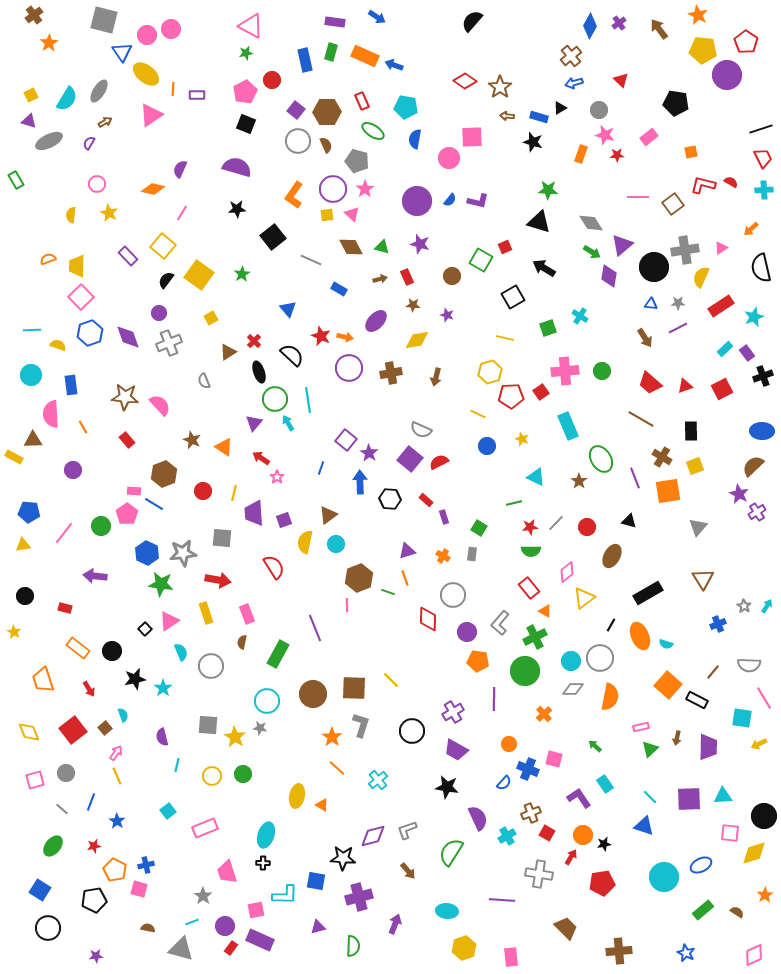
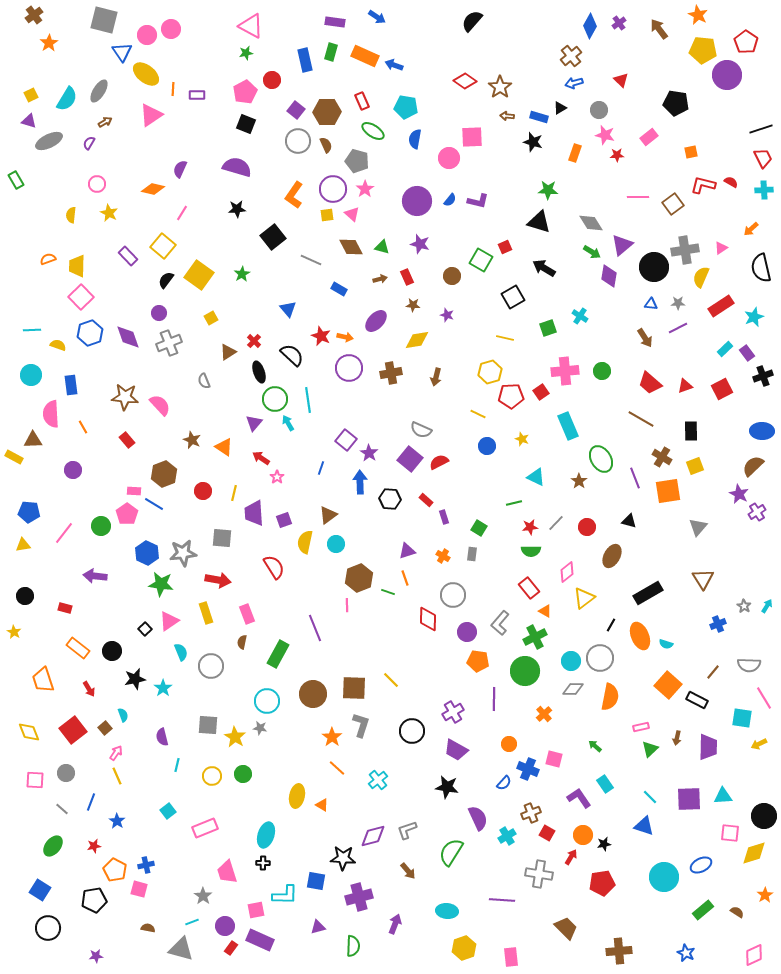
orange rectangle at (581, 154): moved 6 px left, 1 px up
pink square at (35, 780): rotated 18 degrees clockwise
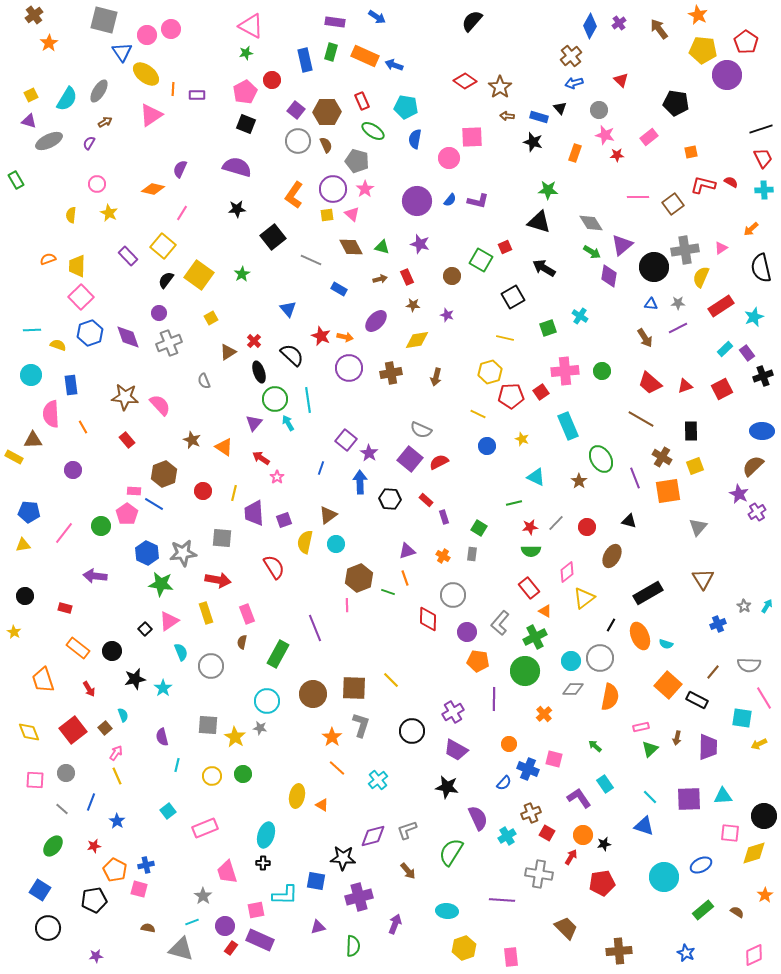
black triangle at (560, 108): rotated 40 degrees counterclockwise
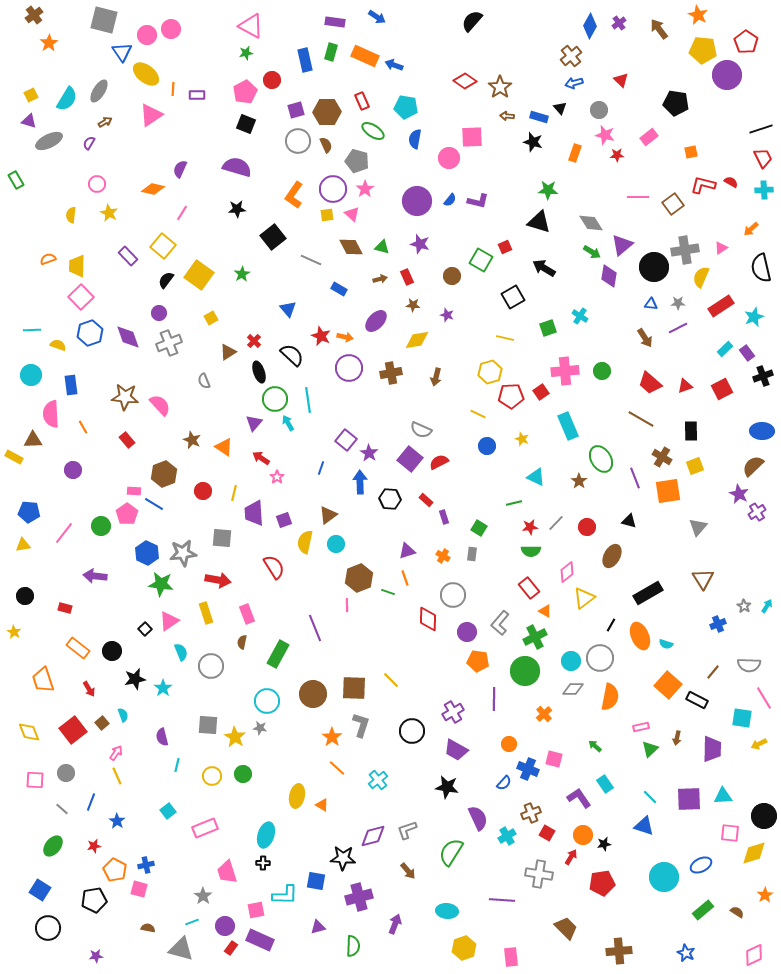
purple square at (296, 110): rotated 36 degrees clockwise
brown square at (105, 728): moved 3 px left, 5 px up
purple trapezoid at (708, 747): moved 4 px right, 2 px down
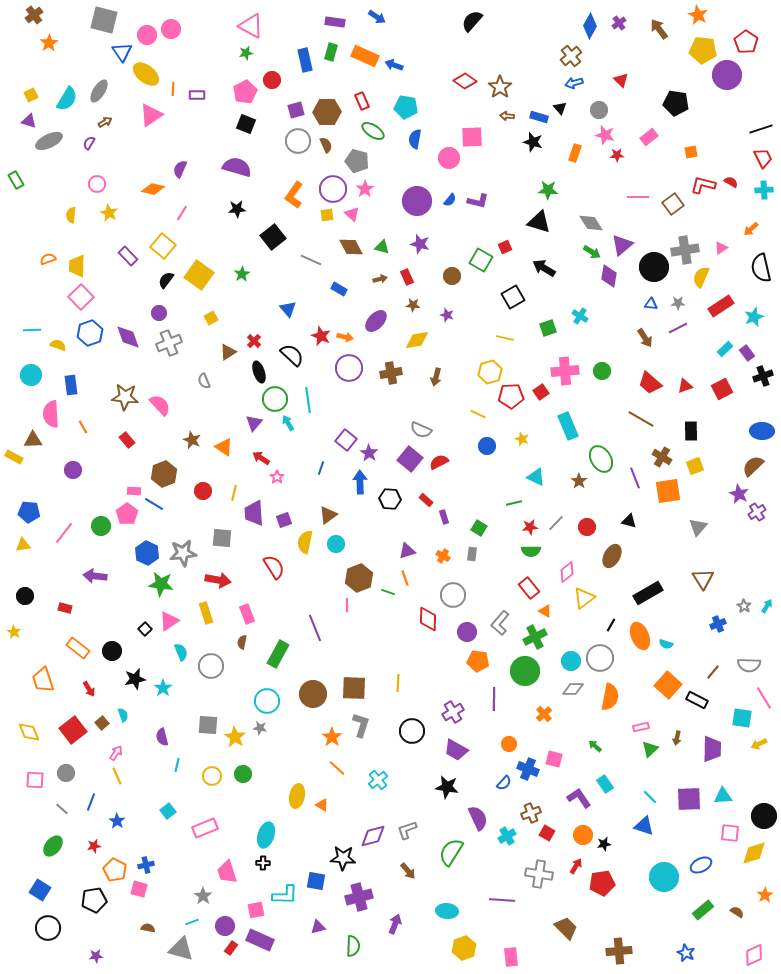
yellow line at (391, 680): moved 7 px right, 3 px down; rotated 48 degrees clockwise
red arrow at (571, 857): moved 5 px right, 9 px down
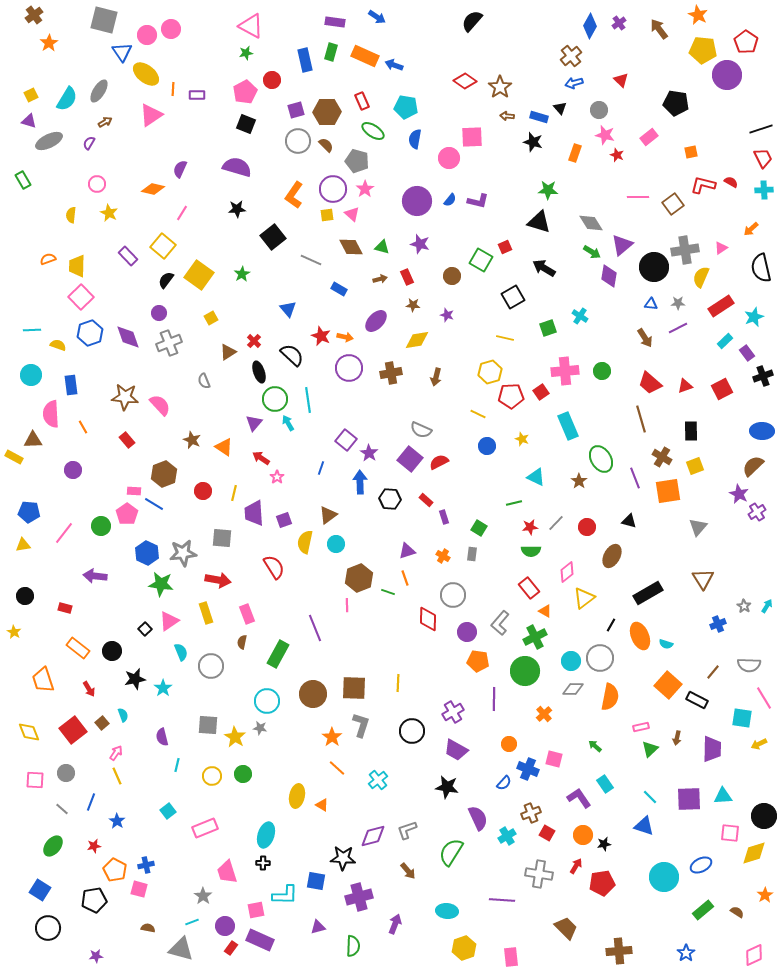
brown semicircle at (326, 145): rotated 21 degrees counterclockwise
red star at (617, 155): rotated 24 degrees clockwise
green rectangle at (16, 180): moved 7 px right
cyan rectangle at (725, 349): moved 8 px up
brown line at (641, 419): rotated 44 degrees clockwise
blue star at (686, 953): rotated 12 degrees clockwise
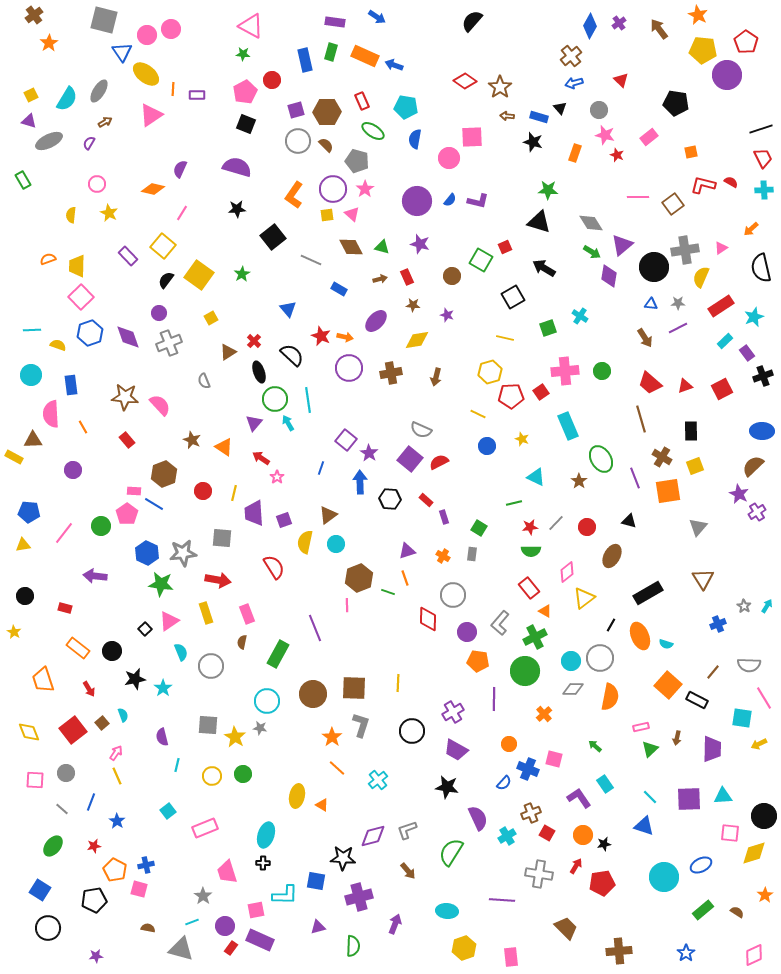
green star at (246, 53): moved 3 px left, 1 px down; rotated 16 degrees clockwise
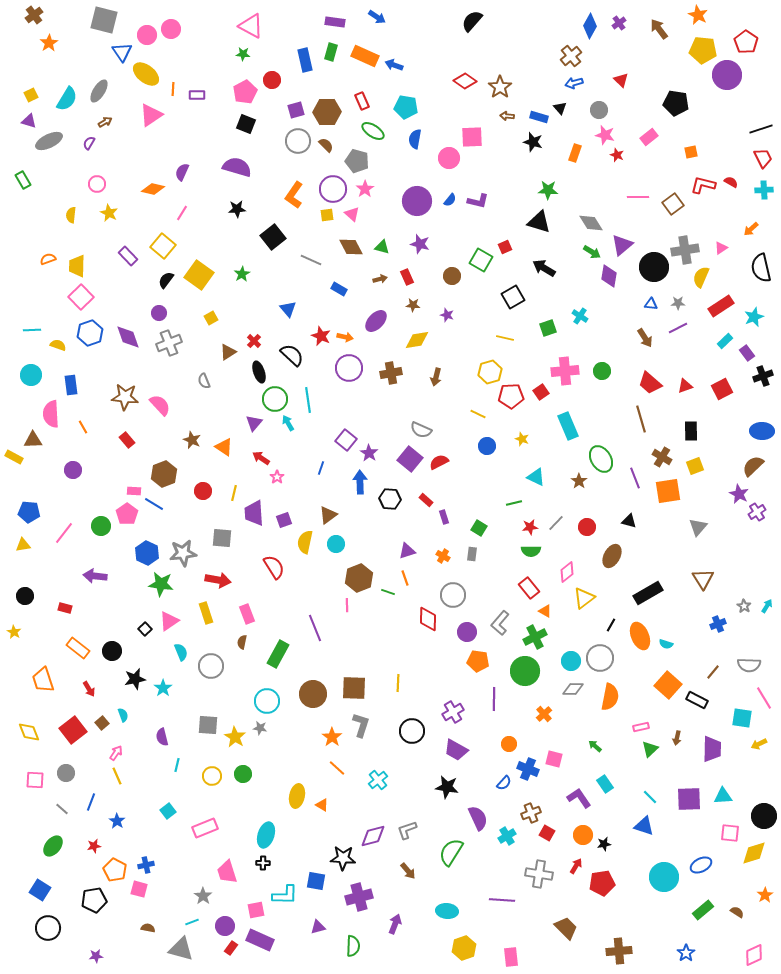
purple semicircle at (180, 169): moved 2 px right, 3 px down
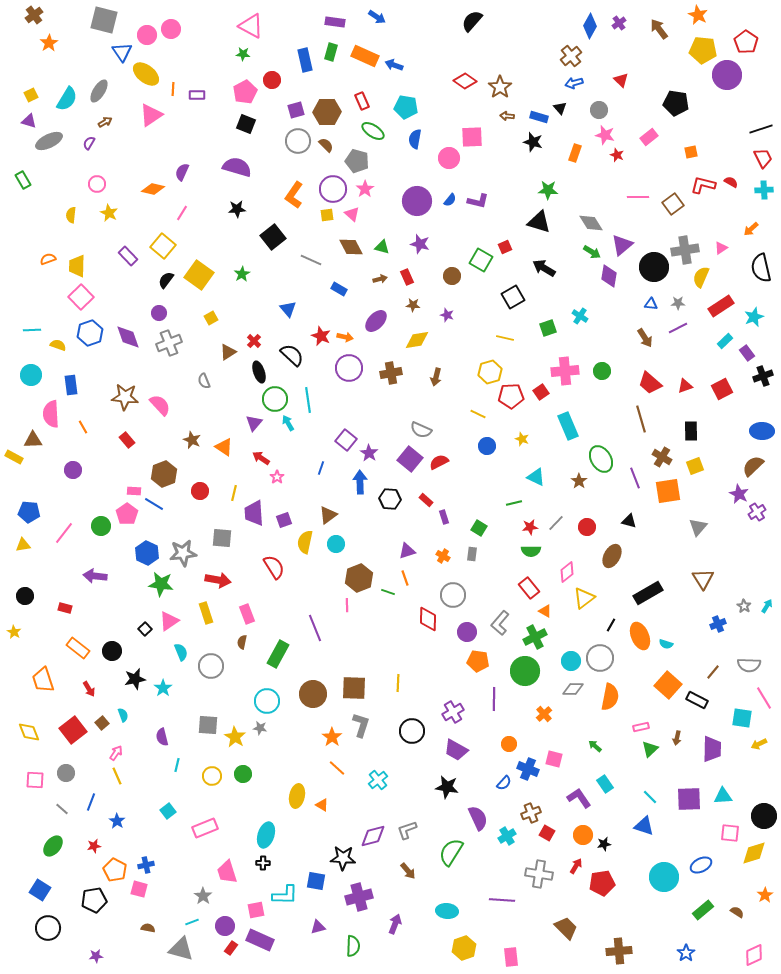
red circle at (203, 491): moved 3 px left
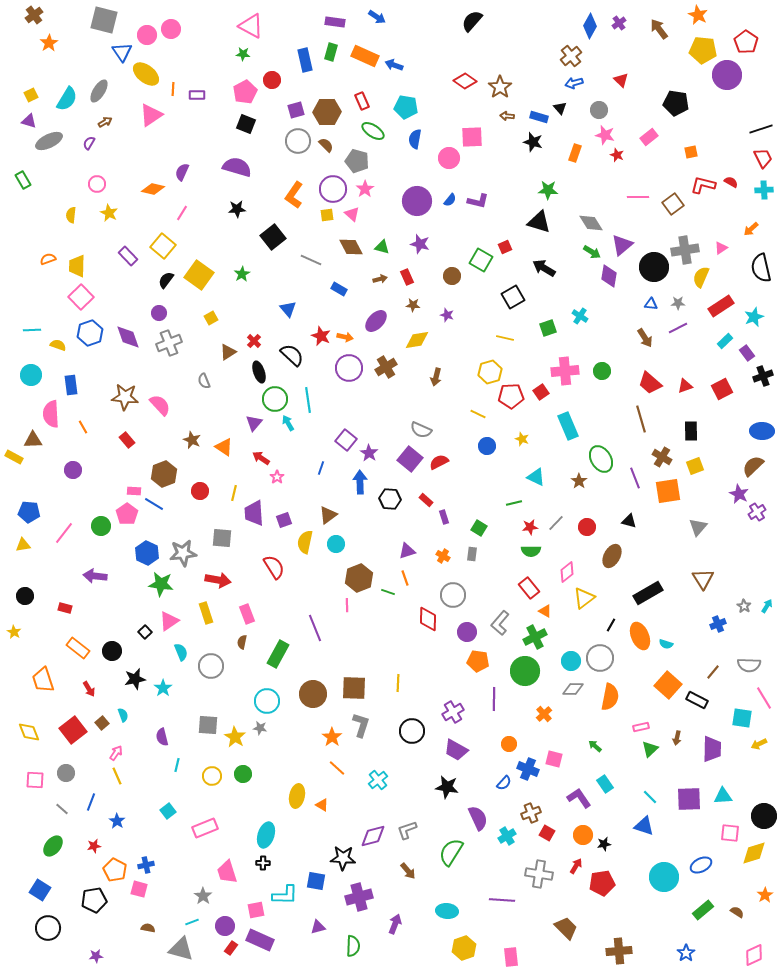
brown cross at (391, 373): moved 5 px left, 6 px up; rotated 20 degrees counterclockwise
black square at (145, 629): moved 3 px down
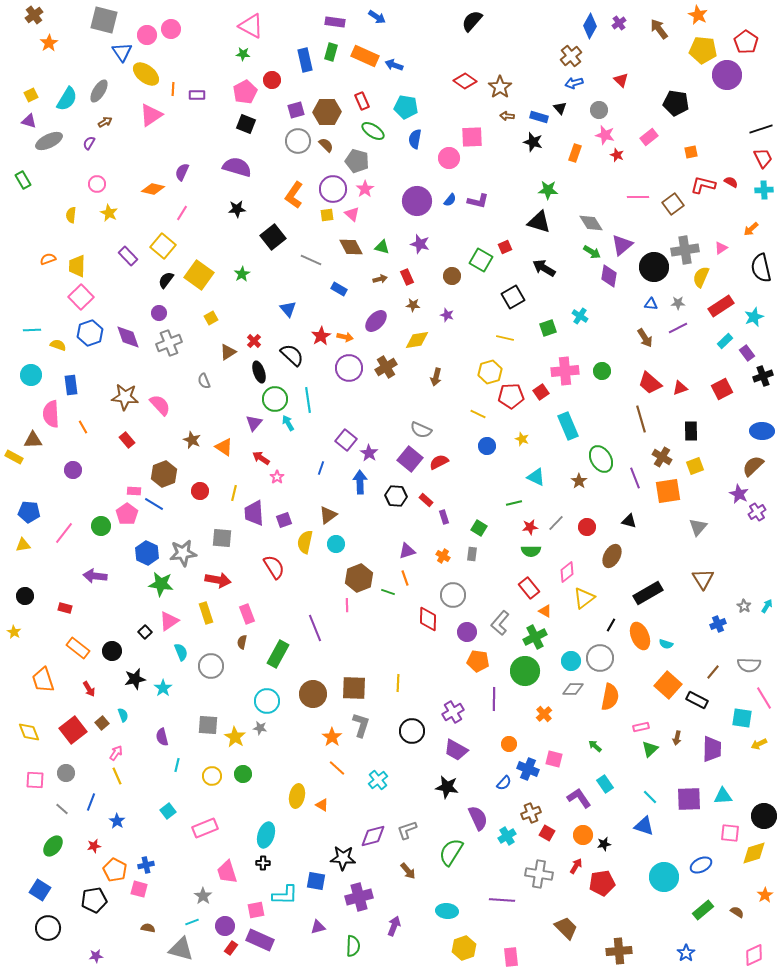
red star at (321, 336): rotated 18 degrees clockwise
red triangle at (685, 386): moved 5 px left, 2 px down
black hexagon at (390, 499): moved 6 px right, 3 px up
purple arrow at (395, 924): moved 1 px left, 2 px down
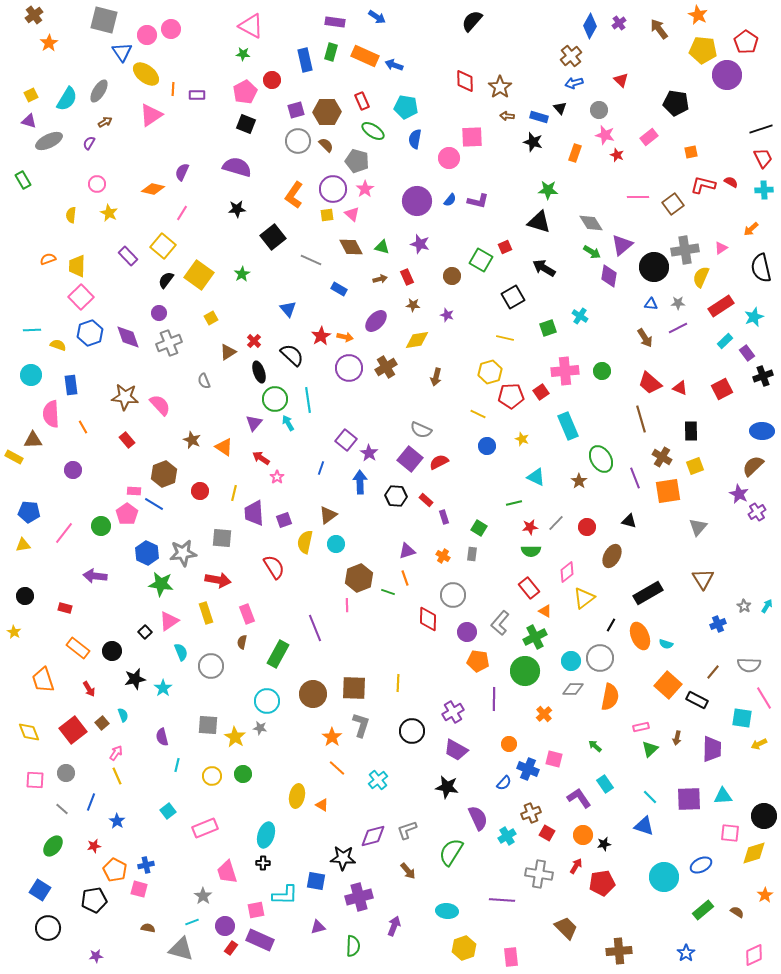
red diamond at (465, 81): rotated 55 degrees clockwise
red triangle at (680, 388): rotated 42 degrees clockwise
